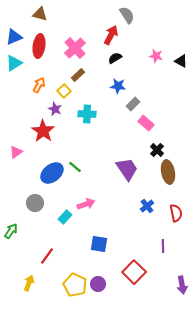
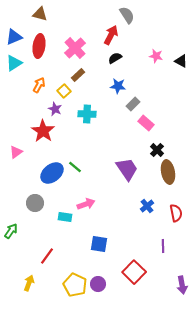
cyan rectangle: rotated 56 degrees clockwise
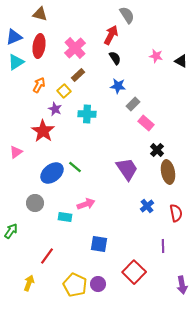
black semicircle: rotated 88 degrees clockwise
cyan triangle: moved 2 px right, 1 px up
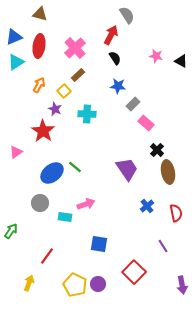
gray circle: moved 5 px right
purple line: rotated 32 degrees counterclockwise
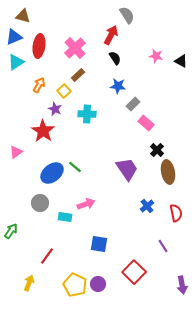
brown triangle: moved 17 px left, 2 px down
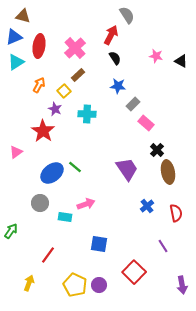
red line: moved 1 px right, 1 px up
purple circle: moved 1 px right, 1 px down
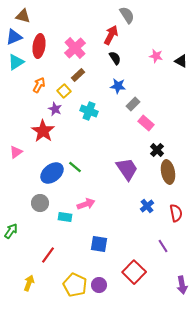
cyan cross: moved 2 px right, 3 px up; rotated 18 degrees clockwise
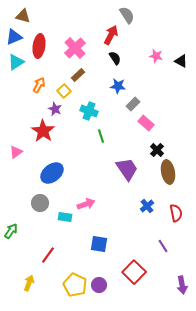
green line: moved 26 px right, 31 px up; rotated 32 degrees clockwise
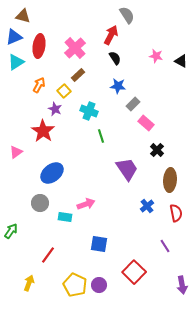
brown ellipse: moved 2 px right, 8 px down; rotated 15 degrees clockwise
purple line: moved 2 px right
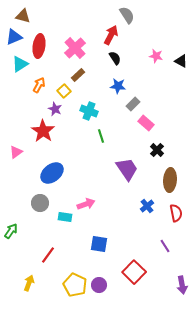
cyan triangle: moved 4 px right, 2 px down
